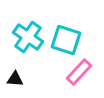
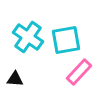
cyan square: rotated 28 degrees counterclockwise
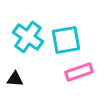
pink rectangle: rotated 28 degrees clockwise
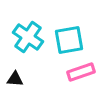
cyan square: moved 3 px right
pink rectangle: moved 2 px right
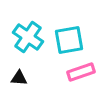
black triangle: moved 4 px right, 1 px up
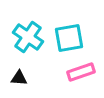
cyan square: moved 2 px up
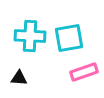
cyan cross: moved 2 px right, 1 px up; rotated 32 degrees counterclockwise
pink rectangle: moved 3 px right
